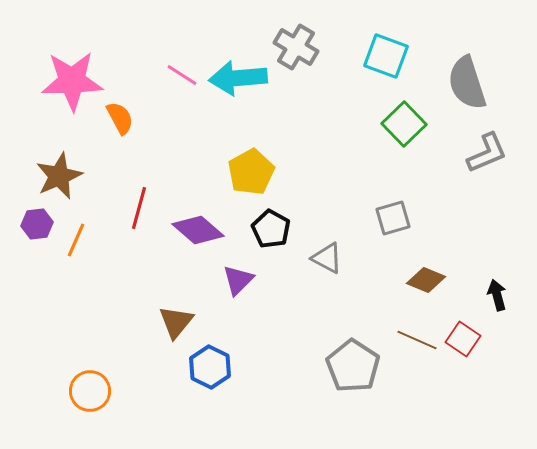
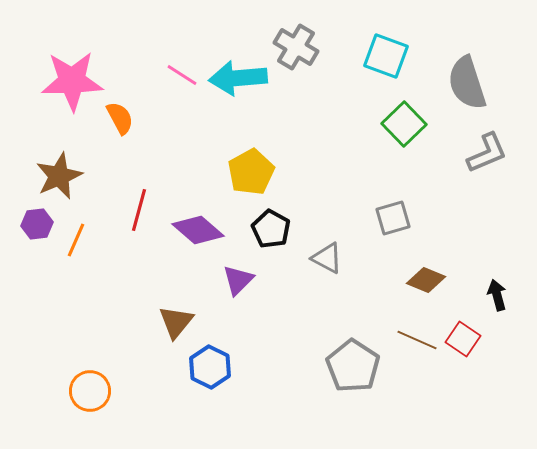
red line: moved 2 px down
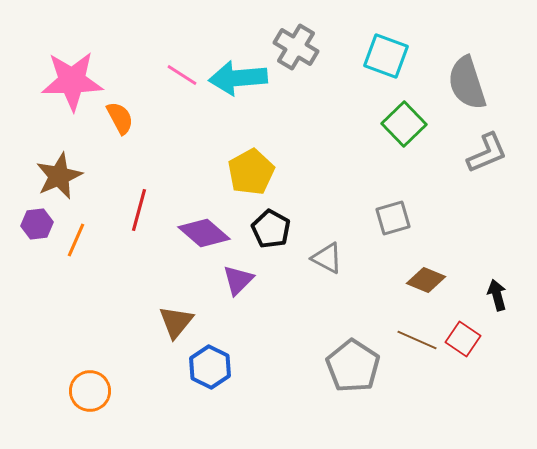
purple diamond: moved 6 px right, 3 px down
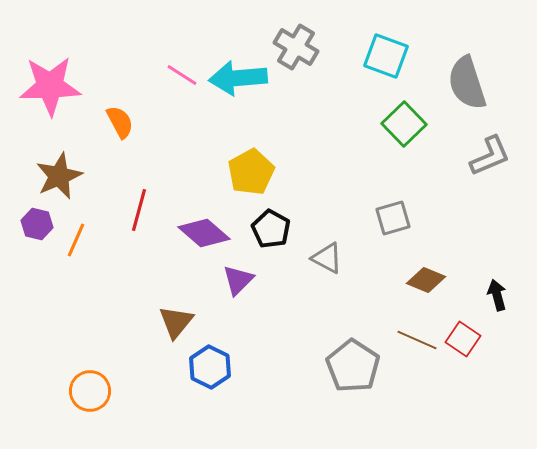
pink star: moved 22 px left, 5 px down
orange semicircle: moved 4 px down
gray L-shape: moved 3 px right, 3 px down
purple hexagon: rotated 20 degrees clockwise
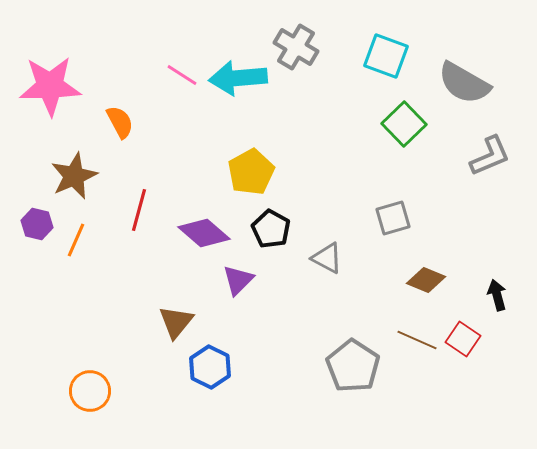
gray semicircle: moved 3 px left; rotated 42 degrees counterclockwise
brown star: moved 15 px right
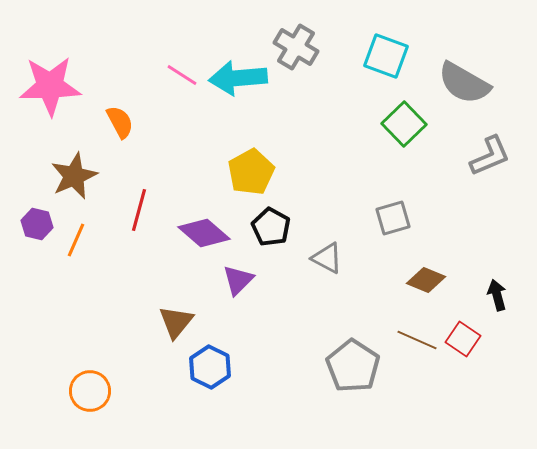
black pentagon: moved 2 px up
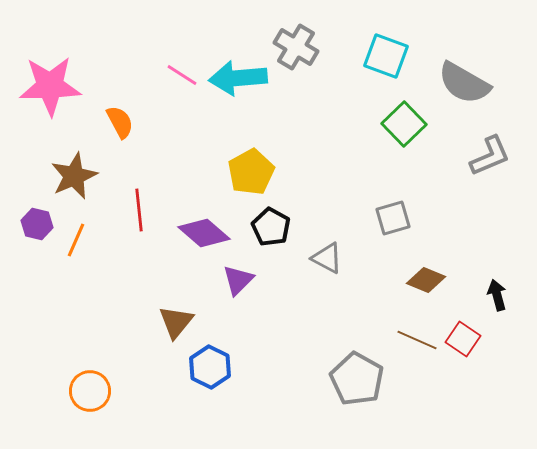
red line: rotated 21 degrees counterclockwise
gray pentagon: moved 4 px right, 13 px down; rotated 4 degrees counterclockwise
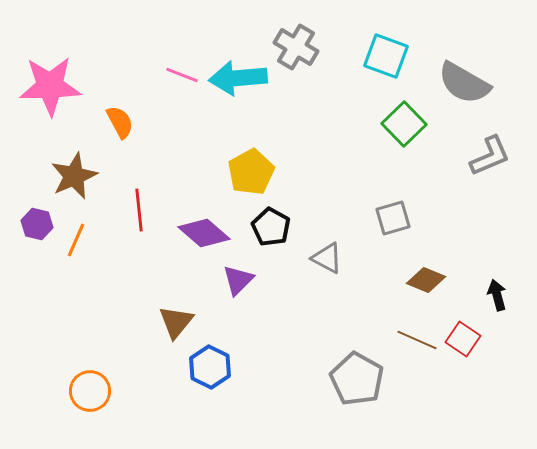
pink line: rotated 12 degrees counterclockwise
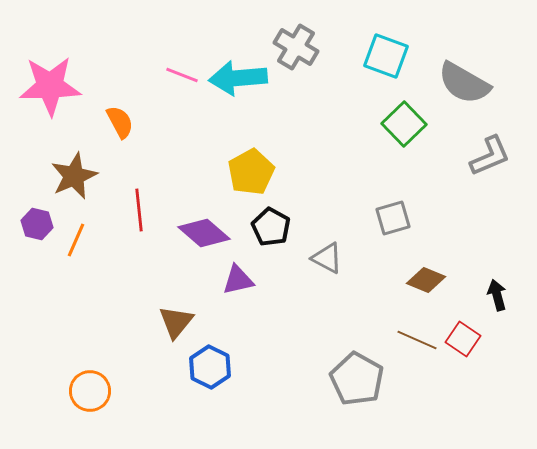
purple triangle: rotated 32 degrees clockwise
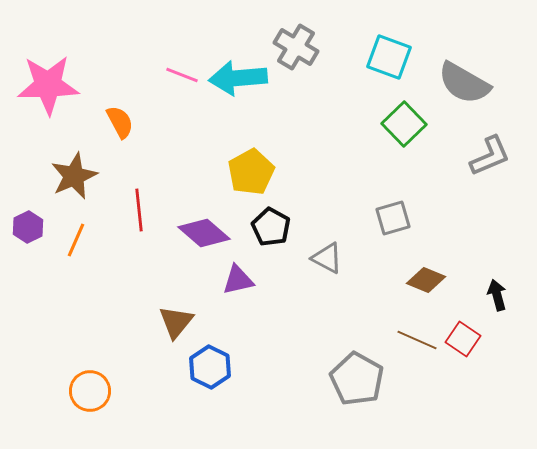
cyan square: moved 3 px right, 1 px down
pink star: moved 2 px left, 1 px up
purple hexagon: moved 9 px left, 3 px down; rotated 20 degrees clockwise
